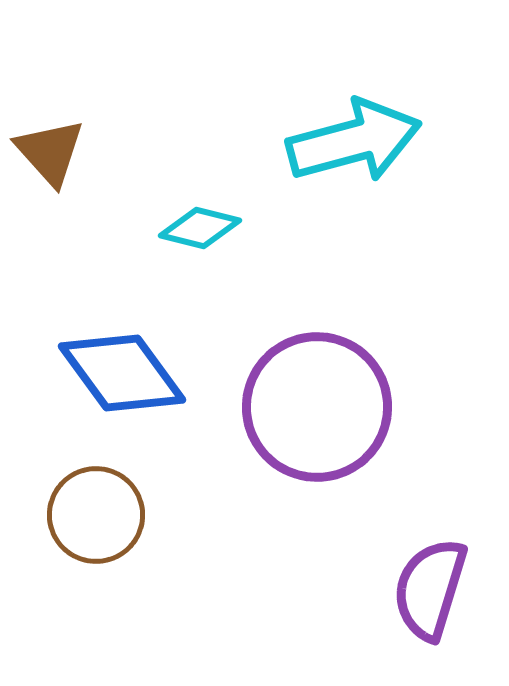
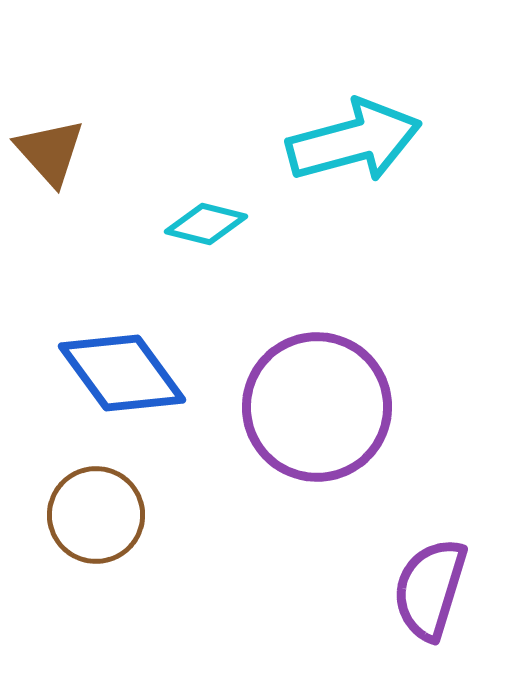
cyan diamond: moved 6 px right, 4 px up
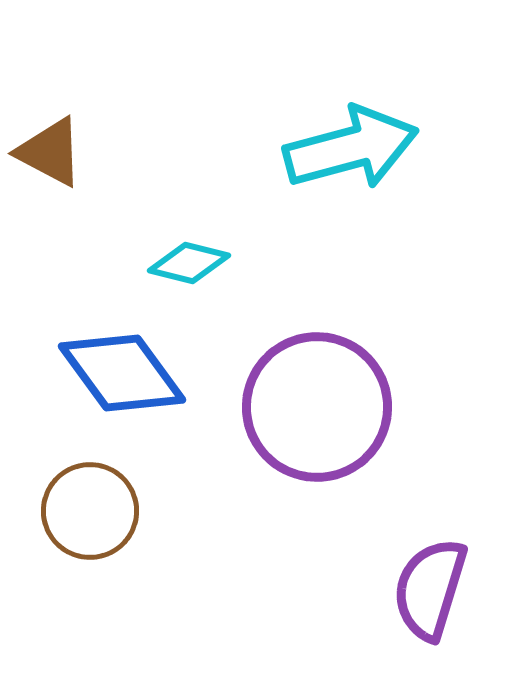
cyan arrow: moved 3 px left, 7 px down
brown triangle: rotated 20 degrees counterclockwise
cyan diamond: moved 17 px left, 39 px down
brown circle: moved 6 px left, 4 px up
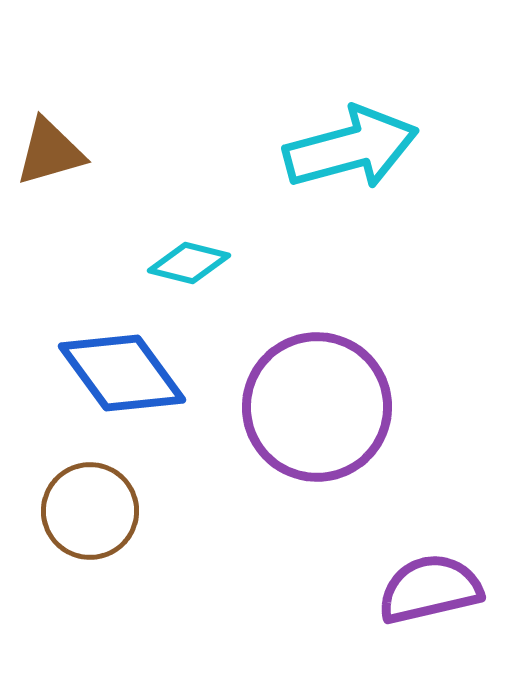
brown triangle: rotated 44 degrees counterclockwise
purple semicircle: rotated 60 degrees clockwise
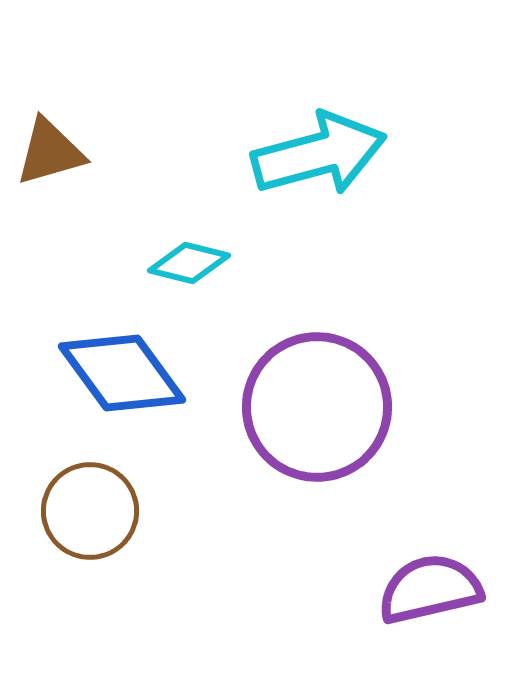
cyan arrow: moved 32 px left, 6 px down
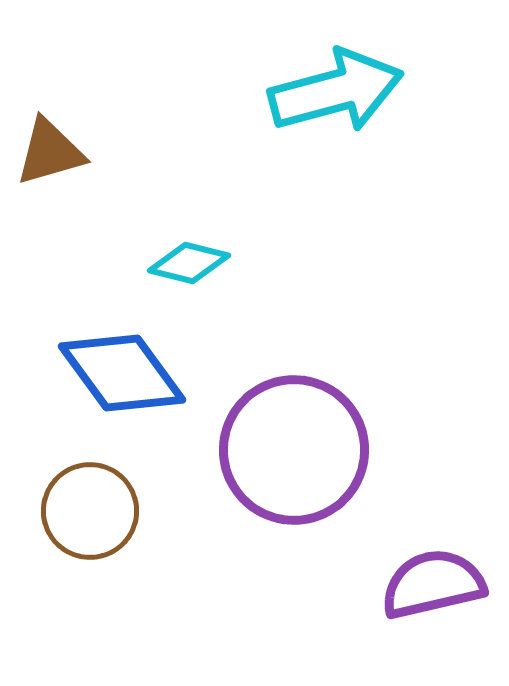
cyan arrow: moved 17 px right, 63 px up
purple circle: moved 23 px left, 43 px down
purple semicircle: moved 3 px right, 5 px up
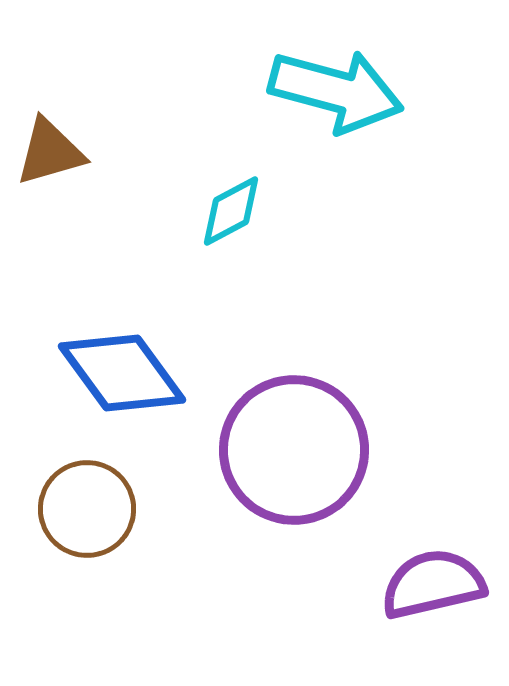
cyan arrow: rotated 30 degrees clockwise
cyan diamond: moved 42 px right, 52 px up; rotated 42 degrees counterclockwise
brown circle: moved 3 px left, 2 px up
